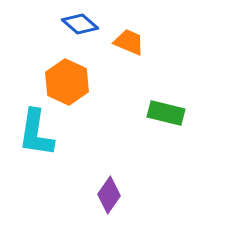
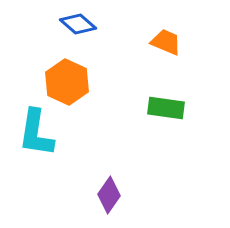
blue diamond: moved 2 px left
orange trapezoid: moved 37 px right
green rectangle: moved 5 px up; rotated 6 degrees counterclockwise
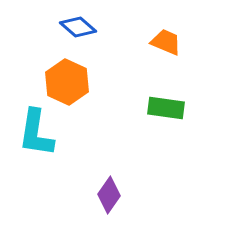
blue diamond: moved 3 px down
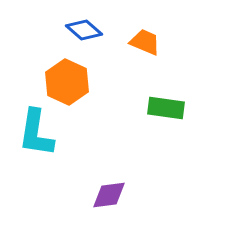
blue diamond: moved 6 px right, 3 px down
orange trapezoid: moved 21 px left
purple diamond: rotated 48 degrees clockwise
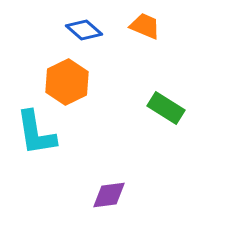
orange trapezoid: moved 16 px up
orange hexagon: rotated 9 degrees clockwise
green rectangle: rotated 24 degrees clockwise
cyan L-shape: rotated 18 degrees counterclockwise
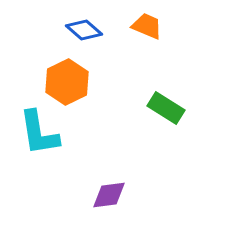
orange trapezoid: moved 2 px right
cyan L-shape: moved 3 px right
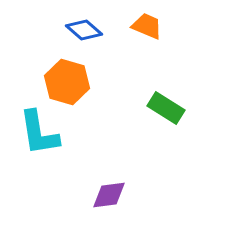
orange hexagon: rotated 18 degrees counterclockwise
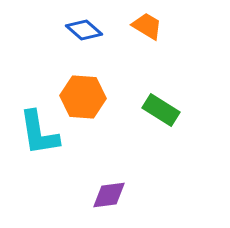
orange trapezoid: rotated 8 degrees clockwise
orange hexagon: moved 16 px right, 15 px down; rotated 12 degrees counterclockwise
green rectangle: moved 5 px left, 2 px down
